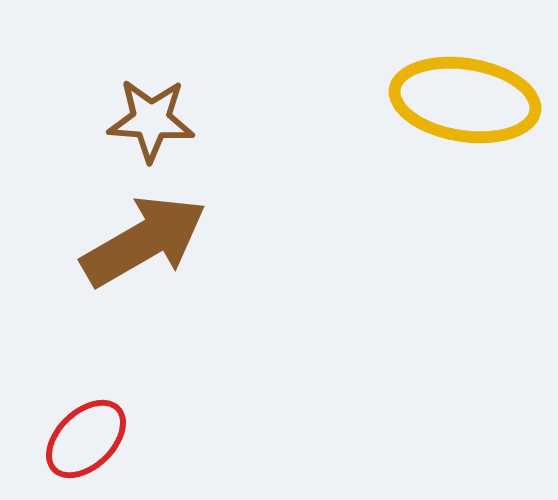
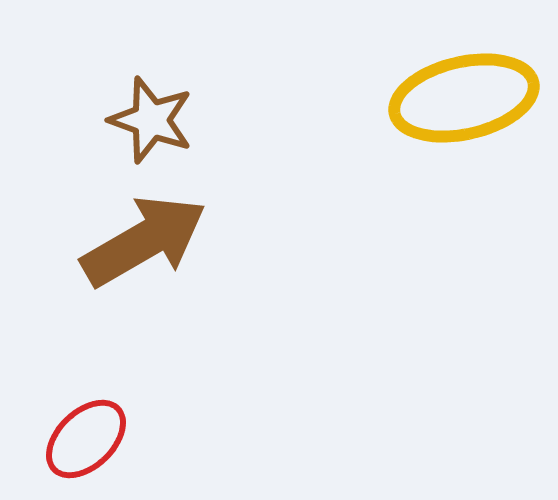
yellow ellipse: moved 1 px left, 2 px up; rotated 22 degrees counterclockwise
brown star: rotated 16 degrees clockwise
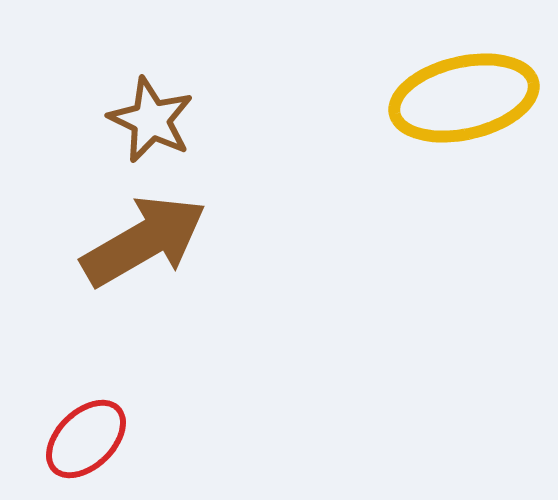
brown star: rotated 6 degrees clockwise
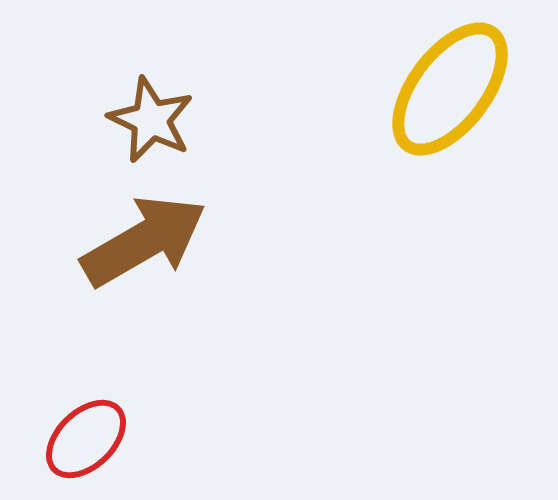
yellow ellipse: moved 14 px left, 9 px up; rotated 40 degrees counterclockwise
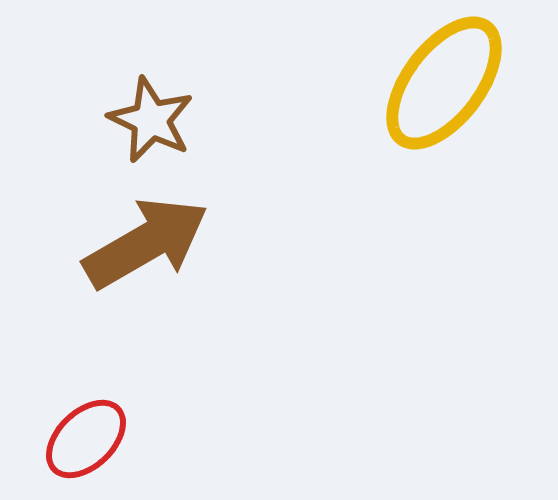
yellow ellipse: moved 6 px left, 6 px up
brown arrow: moved 2 px right, 2 px down
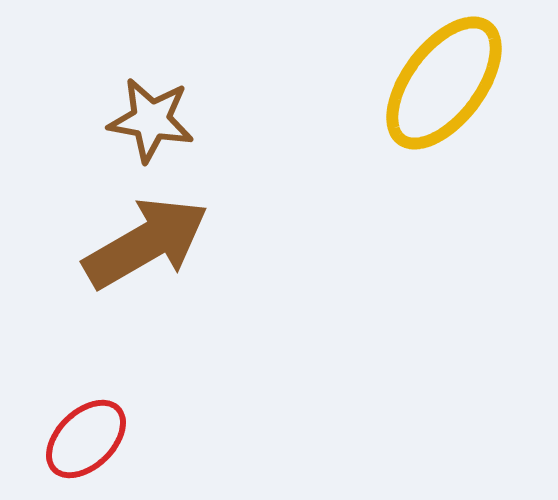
brown star: rotated 16 degrees counterclockwise
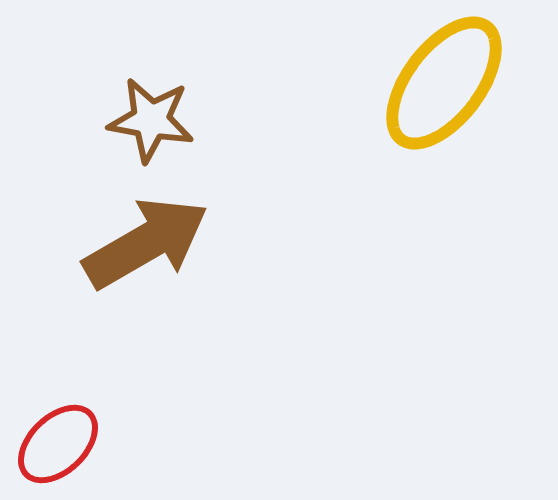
red ellipse: moved 28 px left, 5 px down
